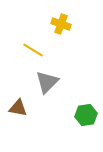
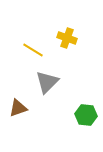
yellow cross: moved 6 px right, 14 px down
brown triangle: rotated 30 degrees counterclockwise
green hexagon: rotated 15 degrees clockwise
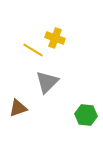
yellow cross: moved 12 px left
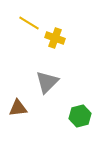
yellow line: moved 4 px left, 27 px up
brown triangle: rotated 12 degrees clockwise
green hexagon: moved 6 px left, 1 px down; rotated 20 degrees counterclockwise
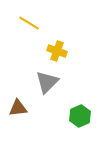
yellow cross: moved 2 px right, 13 px down
green hexagon: rotated 10 degrees counterclockwise
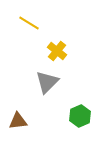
yellow cross: rotated 18 degrees clockwise
brown triangle: moved 13 px down
